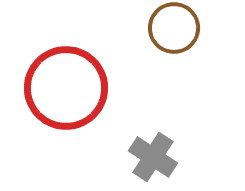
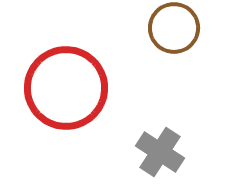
gray cross: moved 7 px right, 5 px up
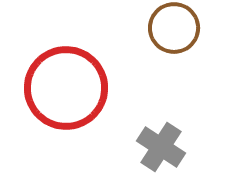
gray cross: moved 1 px right, 5 px up
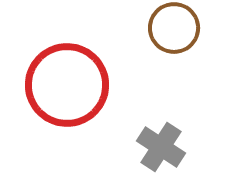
red circle: moved 1 px right, 3 px up
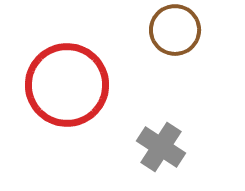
brown circle: moved 1 px right, 2 px down
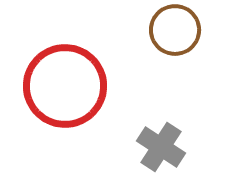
red circle: moved 2 px left, 1 px down
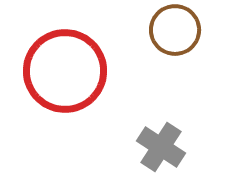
red circle: moved 15 px up
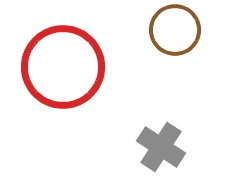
red circle: moved 2 px left, 4 px up
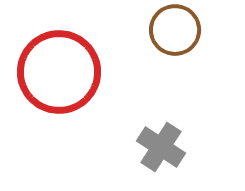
red circle: moved 4 px left, 5 px down
